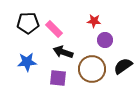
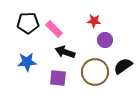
black arrow: moved 2 px right
brown circle: moved 3 px right, 3 px down
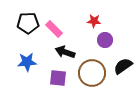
brown circle: moved 3 px left, 1 px down
